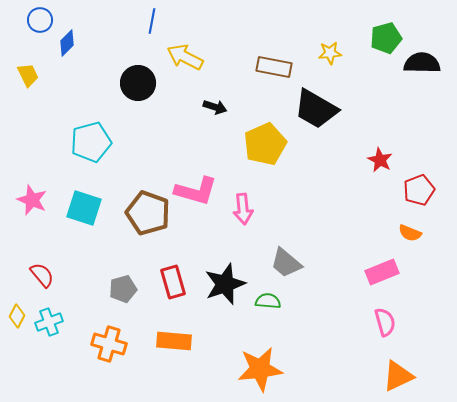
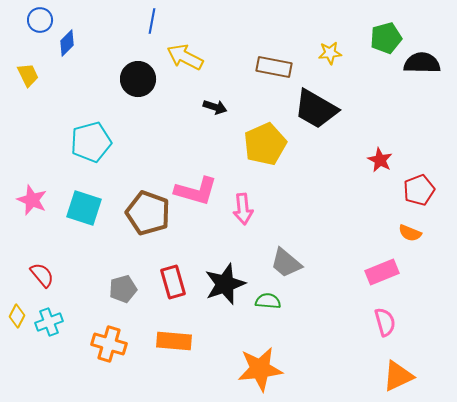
black circle: moved 4 px up
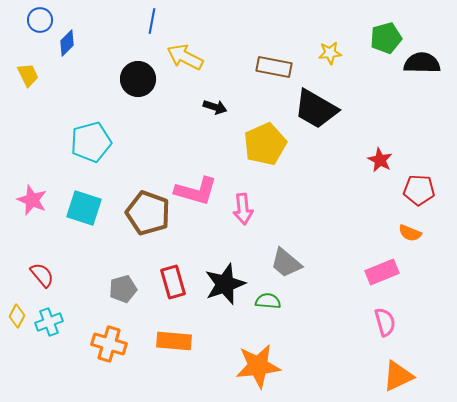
red pentagon: rotated 24 degrees clockwise
orange star: moved 2 px left, 3 px up
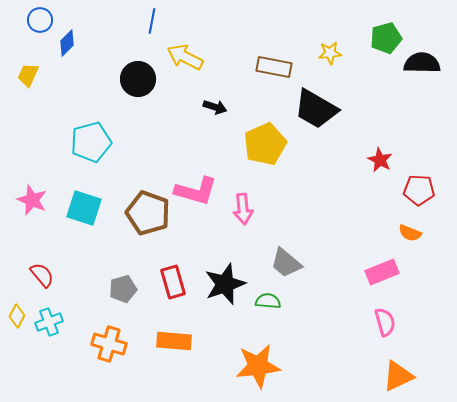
yellow trapezoid: rotated 130 degrees counterclockwise
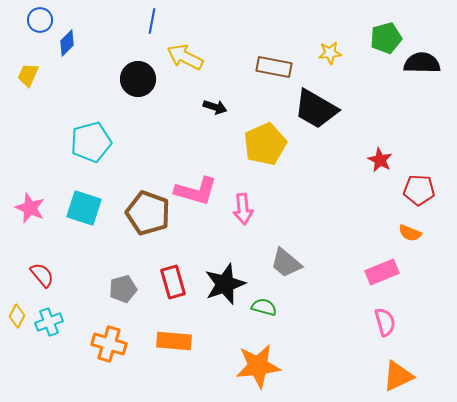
pink star: moved 2 px left, 8 px down
green semicircle: moved 4 px left, 6 px down; rotated 10 degrees clockwise
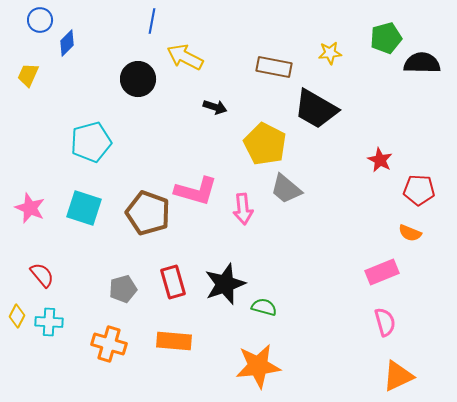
yellow pentagon: rotated 21 degrees counterclockwise
gray trapezoid: moved 74 px up
cyan cross: rotated 24 degrees clockwise
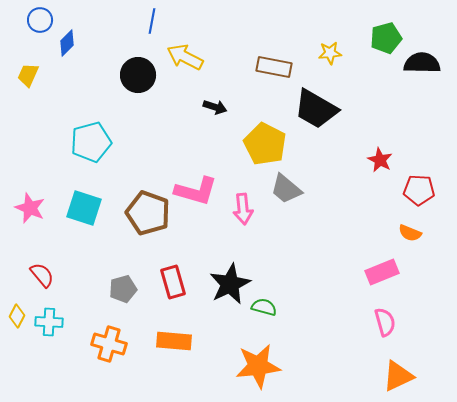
black circle: moved 4 px up
black star: moved 5 px right; rotated 6 degrees counterclockwise
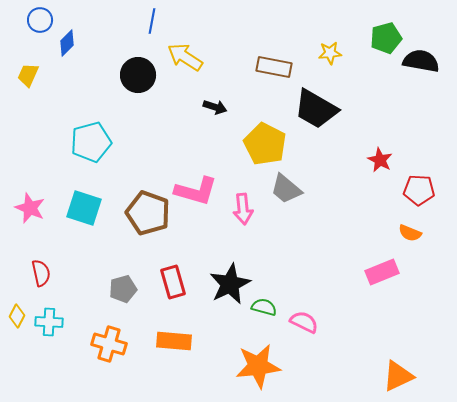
yellow arrow: rotated 6 degrees clockwise
black semicircle: moved 1 px left, 2 px up; rotated 9 degrees clockwise
red semicircle: moved 1 px left, 2 px up; rotated 28 degrees clockwise
pink semicircle: moved 81 px left; rotated 48 degrees counterclockwise
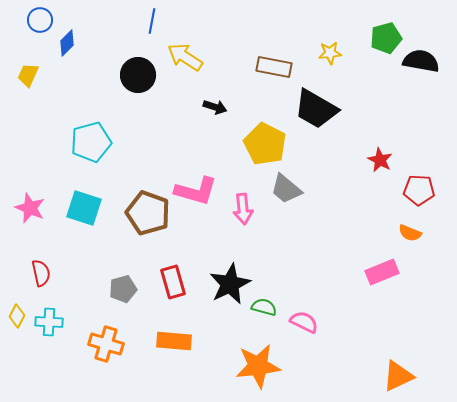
orange cross: moved 3 px left
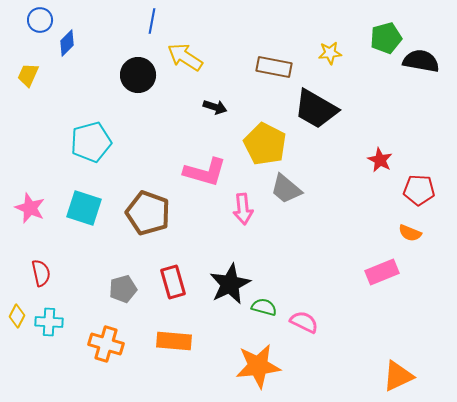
pink L-shape: moved 9 px right, 19 px up
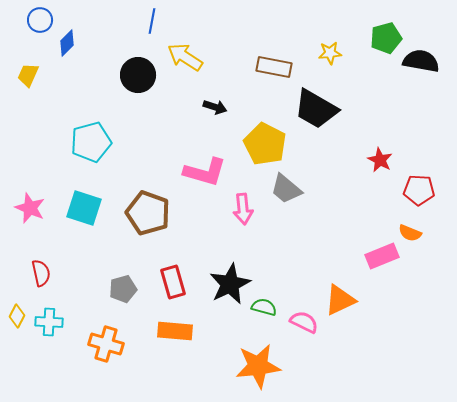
pink rectangle: moved 16 px up
orange rectangle: moved 1 px right, 10 px up
orange triangle: moved 58 px left, 76 px up
